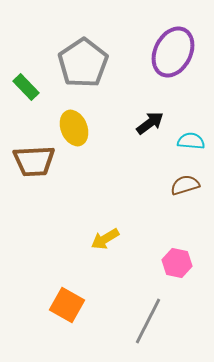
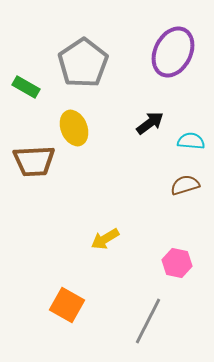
green rectangle: rotated 16 degrees counterclockwise
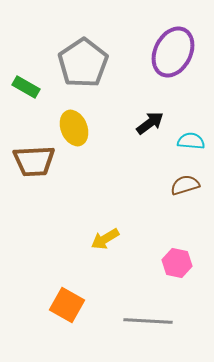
gray line: rotated 66 degrees clockwise
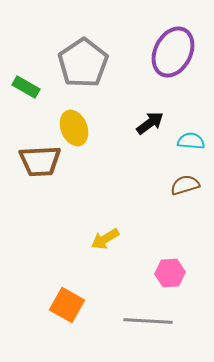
brown trapezoid: moved 6 px right
pink hexagon: moved 7 px left, 10 px down; rotated 16 degrees counterclockwise
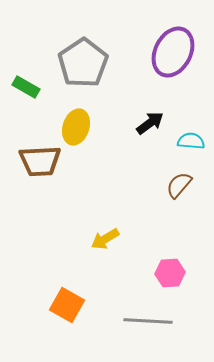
yellow ellipse: moved 2 px right, 1 px up; rotated 40 degrees clockwise
brown semicircle: moved 6 px left; rotated 32 degrees counterclockwise
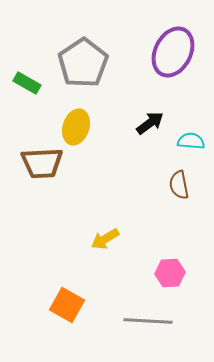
green rectangle: moved 1 px right, 4 px up
brown trapezoid: moved 2 px right, 2 px down
brown semicircle: rotated 52 degrees counterclockwise
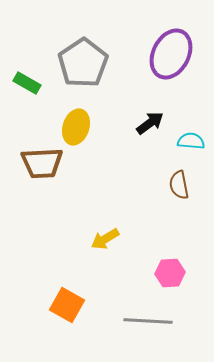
purple ellipse: moved 2 px left, 2 px down
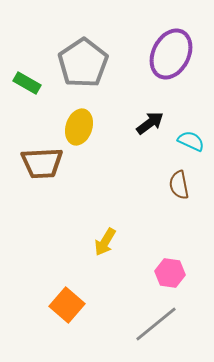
yellow ellipse: moved 3 px right
cyan semicircle: rotated 20 degrees clockwise
yellow arrow: moved 3 px down; rotated 28 degrees counterclockwise
pink hexagon: rotated 12 degrees clockwise
orange square: rotated 12 degrees clockwise
gray line: moved 8 px right, 3 px down; rotated 42 degrees counterclockwise
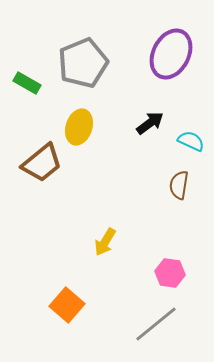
gray pentagon: rotated 12 degrees clockwise
brown trapezoid: rotated 36 degrees counterclockwise
brown semicircle: rotated 20 degrees clockwise
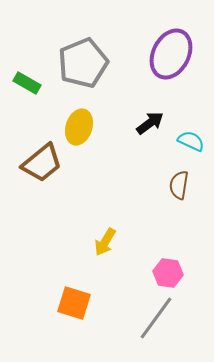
pink hexagon: moved 2 px left
orange square: moved 7 px right, 2 px up; rotated 24 degrees counterclockwise
gray line: moved 6 px up; rotated 15 degrees counterclockwise
